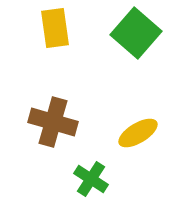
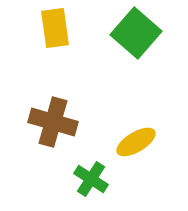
yellow ellipse: moved 2 px left, 9 px down
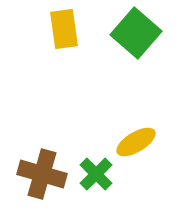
yellow rectangle: moved 9 px right, 1 px down
brown cross: moved 11 px left, 52 px down
green cross: moved 5 px right, 5 px up; rotated 12 degrees clockwise
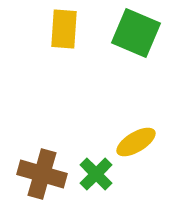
yellow rectangle: rotated 12 degrees clockwise
green square: rotated 18 degrees counterclockwise
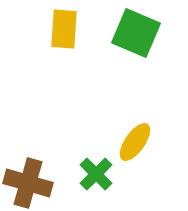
yellow ellipse: moved 1 px left; rotated 24 degrees counterclockwise
brown cross: moved 14 px left, 9 px down
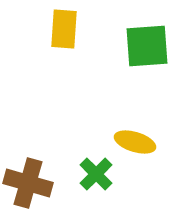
green square: moved 11 px right, 13 px down; rotated 27 degrees counterclockwise
yellow ellipse: rotated 72 degrees clockwise
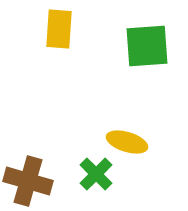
yellow rectangle: moved 5 px left
yellow ellipse: moved 8 px left
brown cross: moved 2 px up
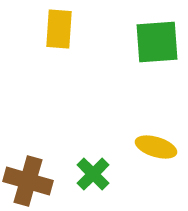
green square: moved 10 px right, 4 px up
yellow ellipse: moved 29 px right, 5 px down
green cross: moved 3 px left
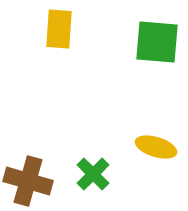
green square: rotated 9 degrees clockwise
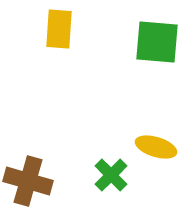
green cross: moved 18 px right, 1 px down
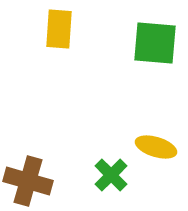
green square: moved 2 px left, 1 px down
